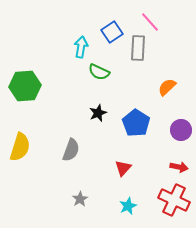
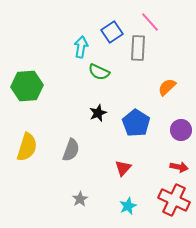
green hexagon: moved 2 px right
yellow semicircle: moved 7 px right
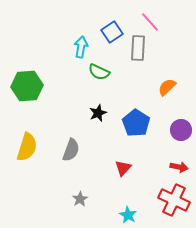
cyan star: moved 9 px down; rotated 18 degrees counterclockwise
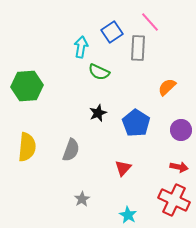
yellow semicircle: rotated 12 degrees counterclockwise
gray star: moved 2 px right
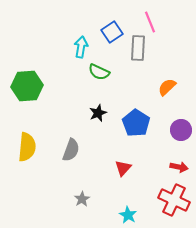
pink line: rotated 20 degrees clockwise
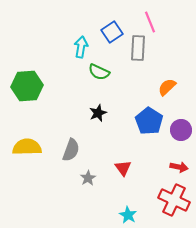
blue pentagon: moved 13 px right, 2 px up
yellow semicircle: rotated 96 degrees counterclockwise
red triangle: rotated 18 degrees counterclockwise
gray star: moved 6 px right, 21 px up
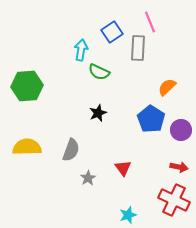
cyan arrow: moved 3 px down
blue pentagon: moved 2 px right, 2 px up
cyan star: rotated 24 degrees clockwise
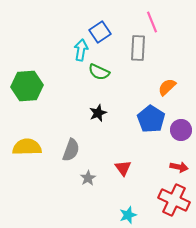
pink line: moved 2 px right
blue square: moved 12 px left
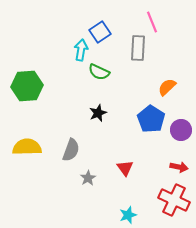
red triangle: moved 2 px right
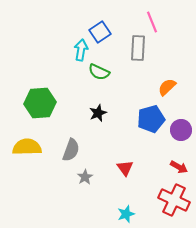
green hexagon: moved 13 px right, 17 px down
blue pentagon: rotated 24 degrees clockwise
red arrow: rotated 18 degrees clockwise
gray star: moved 3 px left, 1 px up
cyan star: moved 2 px left, 1 px up
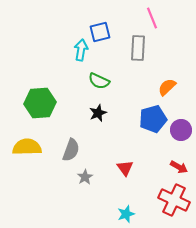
pink line: moved 4 px up
blue square: rotated 20 degrees clockwise
green semicircle: moved 9 px down
blue pentagon: moved 2 px right
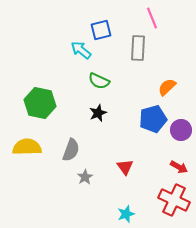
blue square: moved 1 px right, 2 px up
cyan arrow: rotated 60 degrees counterclockwise
green hexagon: rotated 16 degrees clockwise
red triangle: moved 1 px up
